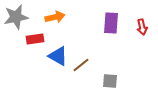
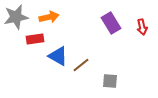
orange arrow: moved 6 px left
purple rectangle: rotated 35 degrees counterclockwise
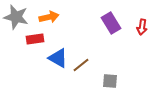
gray star: rotated 25 degrees clockwise
red arrow: rotated 21 degrees clockwise
blue triangle: moved 2 px down
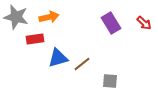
red arrow: moved 2 px right, 4 px up; rotated 56 degrees counterclockwise
blue triangle: rotated 45 degrees counterclockwise
brown line: moved 1 px right, 1 px up
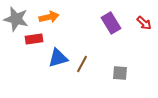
gray star: moved 2 px down
red rectangle: moved 1 px left
brown line: rotated 24 degrees counterclockwise
gray square: moved 10 px right, 8 px up
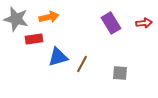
red arrow: rotated 49 degrees counterclockwise
blue triangle: moved 1 px up
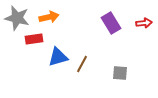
gray star: moved 1 px right, 1 px up
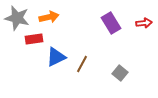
blue triangle: moved 2 px left; rotated 10 degrees counterclockwise
gray square: rotated 35 degrees clockwise
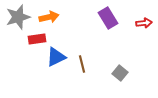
gray star: moved 1 px right, 1 px up; rotated 30 degrees counterclockwise
purple rectangle: moved 3 px left, 5 px up
red rectangle: moved 3 px right
brown line: rotated 42 degrees counterclockwise
